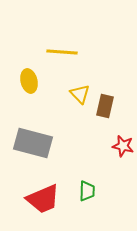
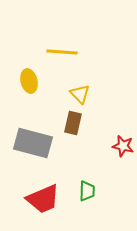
brown rectangle: moved 32 px left, 17 px down
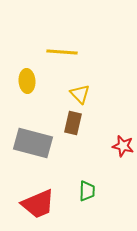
yellow ellipse: moved 2 px left; rotated 10 degrees clockwise
red trapezoid: moved 5 px left, 5 px down
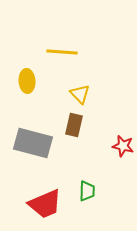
brown rectangle: moved 1 px right, 2 px down
red trapezoid: moved 7 px right
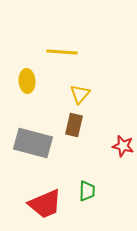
yellow triangle: rotated 25 degrees clockwise
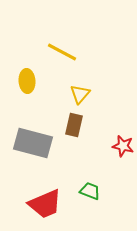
yellow line: rotated 24 degrees clockwise
green trapezoid: moved 3 px right; rotated 70 degrees counterclockwise
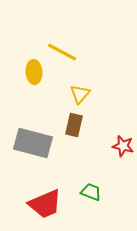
yellow ellipse: moved 7 px right, 9 px up
green trapezoid: moved 1 px right, 1 px down
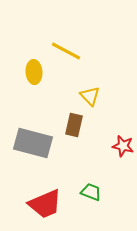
yellow line: moved 4 px right, 1 px up
yellow triangle: moved 10 px right, 2 px down; rotated 25 degrees counterclockwise
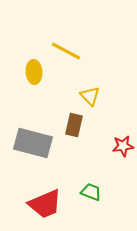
red star: rotated 20 degrees counterclockwise
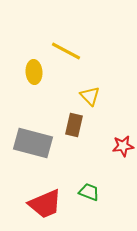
green trapezoid: moved 2 px left
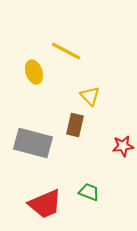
yellow ellipse: rotated 15 degrees counterclockwise
brown rectangle: moved 1 px right
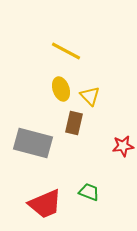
yellow ellipse: moved 27 px right, 17 px down
brown rectangle: moved 1 px left, 2 px up
